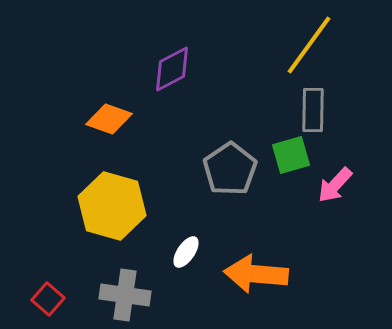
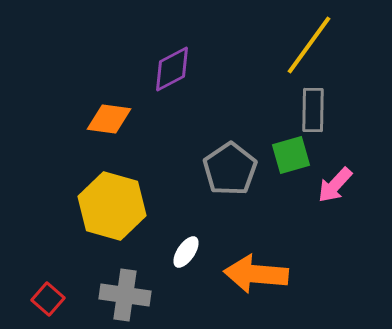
orange diamond: rotated 12 degrees counterclockwise
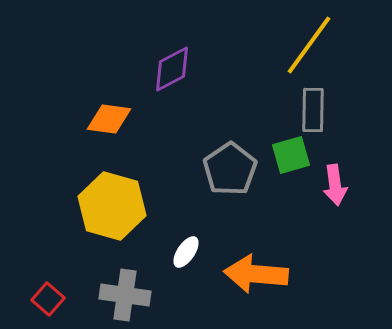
pink arrow: rotated 51 degrees counterclockwise
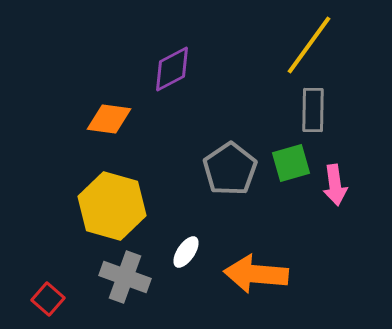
green square: moved 8 px down
gray cross: moved 18 px up; rotated 12 degrees clockwise
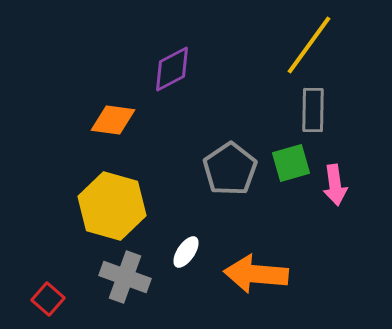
orange diamond: moved 4 px right, 1 px down
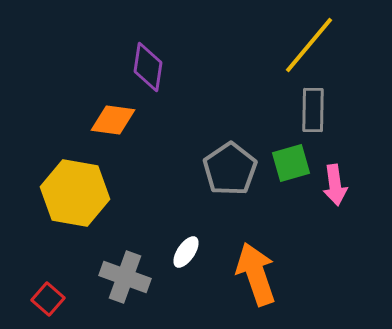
yellow line: rotated 4 degrees clockwise
purple diamond: moved 24 px left, 2 px up; rotated 54 degrees counterclockwise
yellow hexagon: moved 37 px left, 13 px up; rotated 6 degrees counterclockwise
orange arrow: rotated 66 degrees clockwise
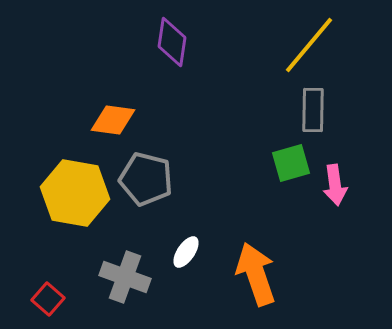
purple diamond: moved 24 px right, 25 px up
gray pentagon: moved 84 px left, 10 px down; rotated 24 degrees counterclockwise
